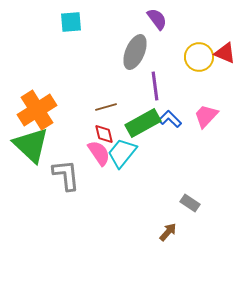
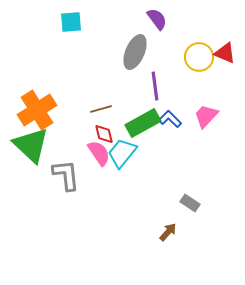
brown line: moved 5 px left, 2 px down
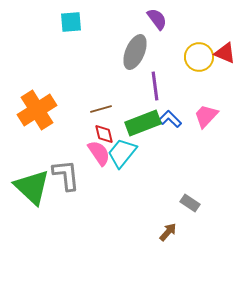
green rectangle: rotated 8 degrees clockwise
green triangle: moved 1 px right, 42 px down
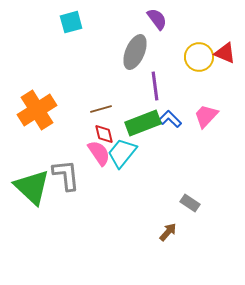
cyan square: rotated 10 degrees counterclockwise
